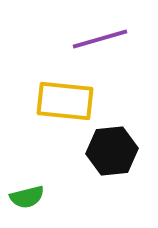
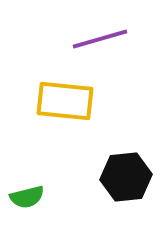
black hexagon: moved 14 px right, 26 px down
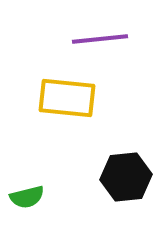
purple line: rotated 10 degrees clockwise
yellow rectangle: moved 2 px right, 3 px up
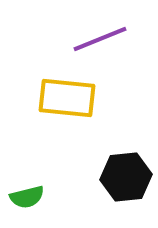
purple line: rotated 16 degrees counterclockwise
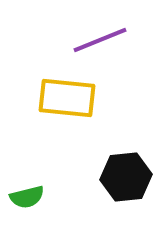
purple line: moved 1 px down
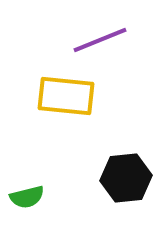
yellow rectangle: moved 1 px left, 2 px up
black hexagon: moved 1 px down
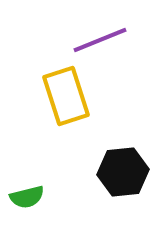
yellow rectangle: rotated 66 degrees clockwise
black hexagon: moved 3 px left, 6 px up
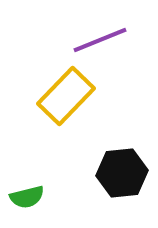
yellow rectangle: rotated 62 degrees clockwise
black hexagon: moved 1 px left, 1 px down
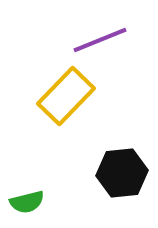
green semicircle: moved 5 px down
